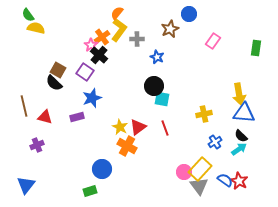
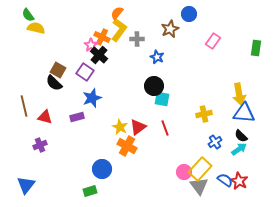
orange cross at (102, 37): rotated 28 degrees counterclockwise
purple cross at (37, 145): moved 3 px right
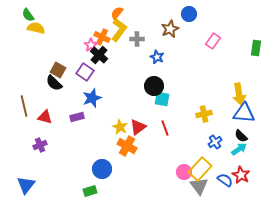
red star at (239, 181): moved 2 px right, 6 px up
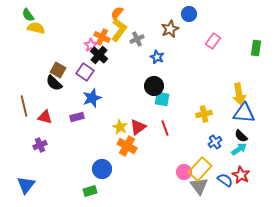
gray cross at (137, 39): rotated 24 degrees counterclockwise
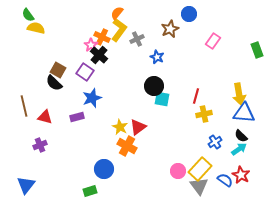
green rectangle at (256, 48): moved 1 px right, 2 px down; rotated 28 degrees counterclockwise
red line at (165, 128): moved 31 px right, 32 px up; rotated 35 degrees clockwise
blue circle at (102, 169): moved 2 px right
pink circle at (184, 172): moved 6 px left, 1 px up
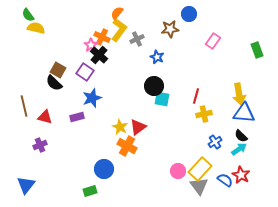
brown star at (170, 29): rotated 18 degrees clockwise
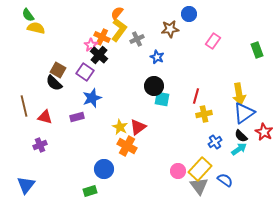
blue triangle at (244, 113): rotated 40 degrees counterclockwise
red star at (241, 175): moved 23 px right, 43 px up
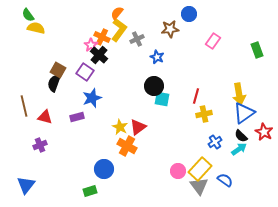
black semicircle at (54, 83): rotated 66 degrees clockwise
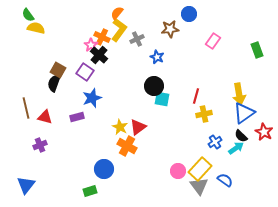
brown line at (24, 106): moved 2 px right, 2 px down
cyan arrow at (239, 149): moved 3 px left, 1 px up
